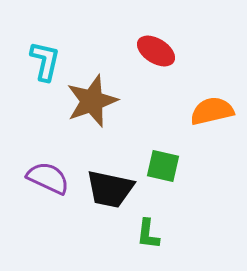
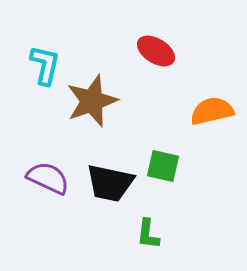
cyan L-shape: moved 4 px down
black trapezoid: moved 6 px up
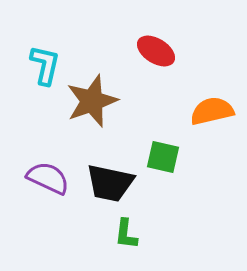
green square: moved 9 px up
green L-shape: moved 22 px left
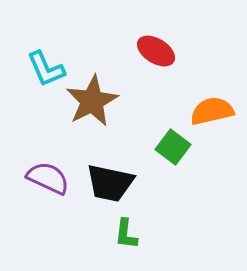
cyan L-shape: moved 1 px right, 4 px down; rotated 144 degrees clockwise
brown star: rotated 8 degrees counterclockwise
green square: moved 10 px right, 10 px up; rotated 24 degrees clockwise
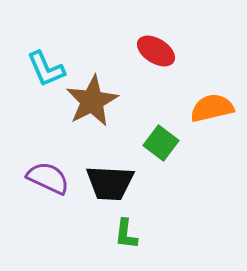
orange semicircle: moved 3 px up
green square: moved 12 px left, 4 px up
black trapezoid: rotated 9 degrees counterclockwise
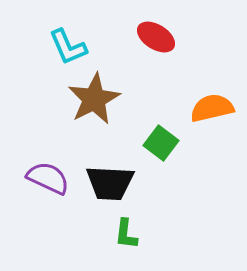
red ellipse: moved 14 px up
cyan L-shape: moved 22 px right, 22 px up
brown star: moved 2 px right, 2 px up
